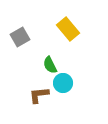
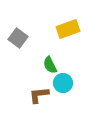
yellow rectangle: rotated 70 degrees counterclockwise
gray square: moved 2 px left, 1 px down; rotated 24 degrees counterclockwise
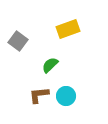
gray square: moved 3 px down
green semicircle: rotated 72 degrees clockwise
cyan circle: moved 3 px right, 13 px down
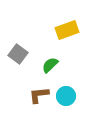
yellow rectangle: moved 1 px left, 1 px down
gray square: moved 13 px down
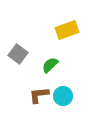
cyan circle: moved 3 px left
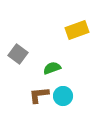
yellow rectangle: moved 10 px right
green semicircle: moved 2 px right, 3 px down; rotated 24 degrees clockwise
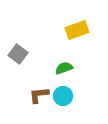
green semicircle: moved 12 px right
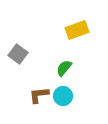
green semicircle: rotated 30 degrees counterclockwise
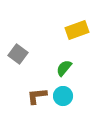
brown L-shape: moved 2 px left, 1 px down
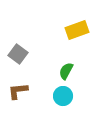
green semicircle: moved 2 px right, 3 px down; rotated 12 degrees counterclockwise
brown L-shape: moved 19 px left, 5 px up
